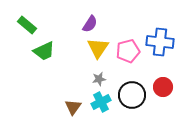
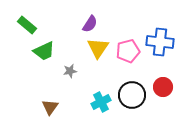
gray star: moved 29 px left, 8 px up
brown triangle: moved 23 px left
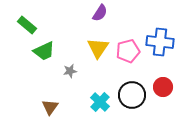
purple semicircle: moved 10 px right, 11 px up
cyan cross: moved 1 px left; rotated 18 degrees counterclockwise
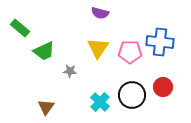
purple semicircle: rotated 72 degrees clockwise
green rectangle: moved 7 px left, 3 px down
pink pentagon: moved 2 px right, 1 px down; rotated 15 degrees clockwise
gray star: rotated 16 degrees clockwise
brown triangle: moved 4 px left
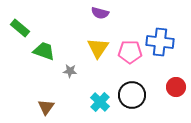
green trapezoid: rotated 135 degrees counterclockwise
red circle: moved 13 px right
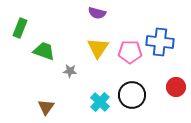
purple semicircle: moved 3 px left
green rectangle: rotated 72 degrees clockwise
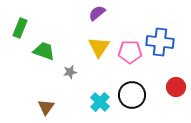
purple semicircle: rotated 126 degrees clockwise
yellow triangle: moved 1 px right, 1 px up
gray star: moved 1 px down; rotated 16 degrees counterclockwise
